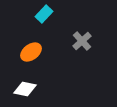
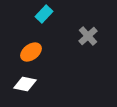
gray cross: moved 6 px right, 5 px up
white diamond: moved 5 px up
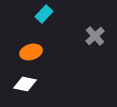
gray cross: moved 7 px right
orange ellipse: rotated 20 degrees clockwise
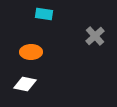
cyan rectangle: rotated 54 degrees clockwise
orange ellipse: rotated 15 degrees clockwise
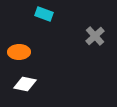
cyan rectangle: rotated 12 degrees clockwise
orange ellipse: moved 12 px left
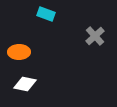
cyan rectangle: moved 2 px right
